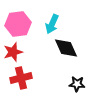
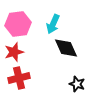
cyan arrow: moved 1 px right
red star: moved 1 px right
red cross: moved 2 px left
black star: rotated 14 degrees clockwise
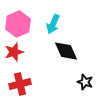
pink hexagon: rotated 15 degrees counterclockwise
black diamond: moved 3 px down
red cross: moved 1 px right, 6 px down
black star: moved 8 px right, 2 px up
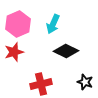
black diamond: rotated 40 degrees counterclockwise
red cross: moved 21 px right
